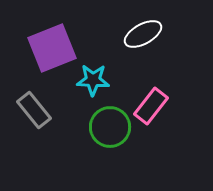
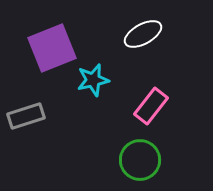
cyan star: rotated 16 degrees counterclockwise
gray rectangle: moved 8 px left, 6 px down; rotated 69 degrees counterclockwise
green circle: moved 30 px right, 33 px down
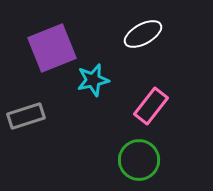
green circle: moved 1 px left
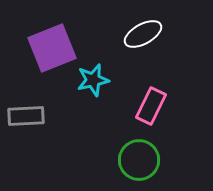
pink rectangle: rotated 12 degrees counterclockwise
gray rectangle: rotated 15 degrees clockwise
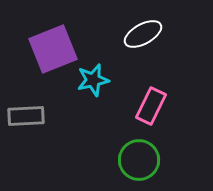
purple square: moved 1 px right, 1 px down
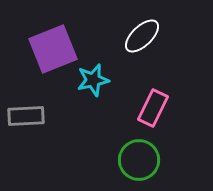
white ellipse: moved 1 px left, 2 px down; rotated 15 degrees counterclockwise
pink rectangle: moved 2 px right, 2 px down
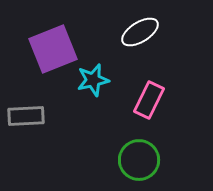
white ellipse: moved 2 px left, 4 px up; rotated 12 degrees clockwise
pink rectangle: moved 4 px left, 8 px up
